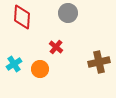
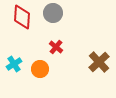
gray circle: moved 15 px left
brown cross: rotated 30 degrees counterclockwise
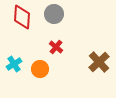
gray circle: moved 1 px right, 1 px down
